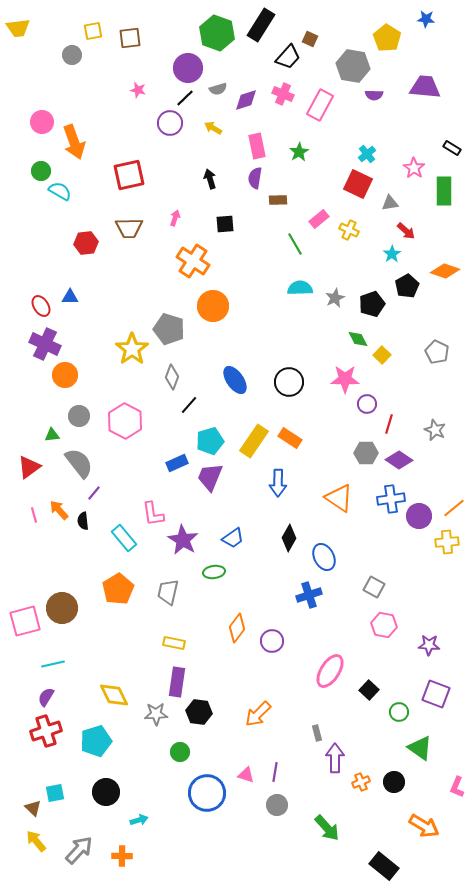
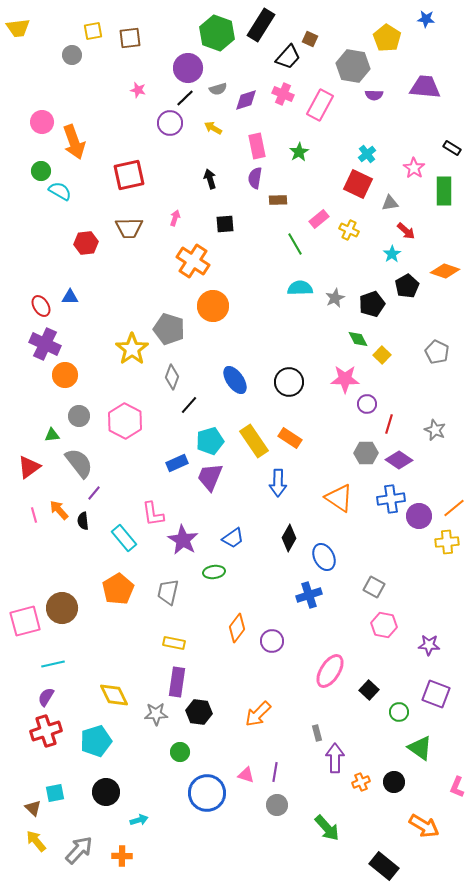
yellow rectangle at (254, 441): rotated 68 degrees counterclockwise
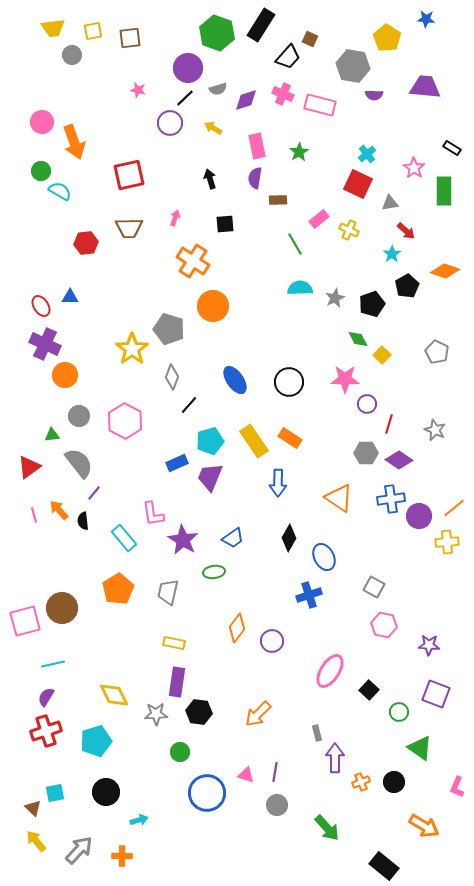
yellow trapezoid at (18, 28): moved 35 px right
pink rectangle at (320, 105): rotated 76 degrees clockwise
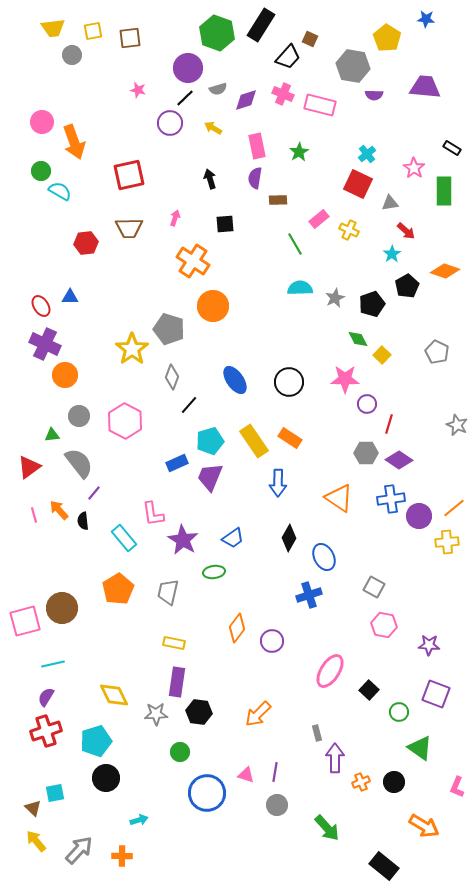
gray star at (435, 430): moved 22 px right, 5 px up
black circle at (106, 792): moved 14 px up
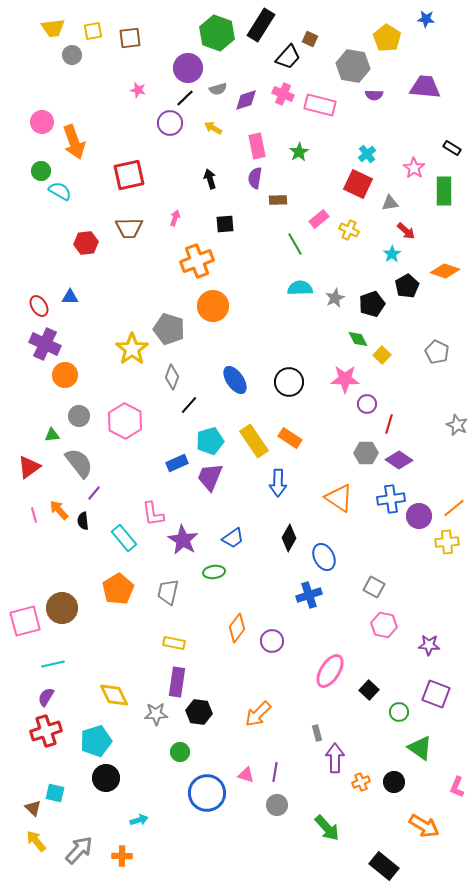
orange cross at (193, 261): moved 4 px right; rotated 36 degrees clockwise
red ellipse at (41, 306): moved 2 px left
cyan square at (55, 793): rotated 24 degrees clockwise
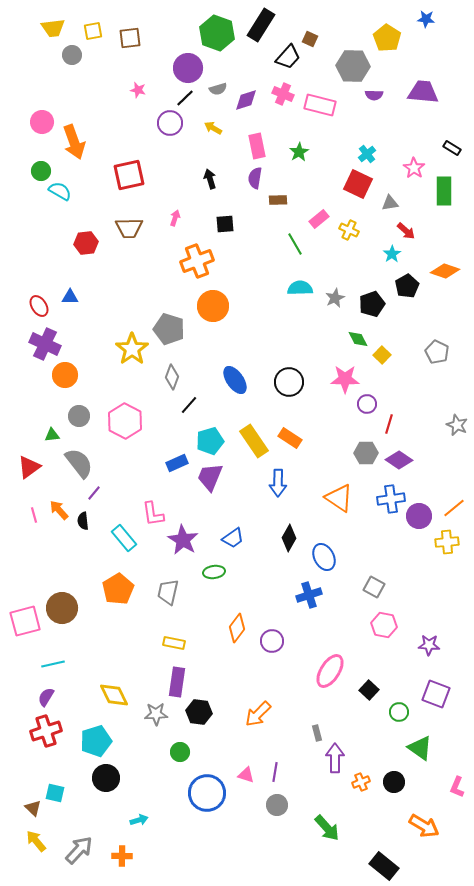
gray hexagon at (353, 66): rotated 8 degrees counterclockwise
purple trapezoid at (425, 87): moved 2 px left, 5 px down
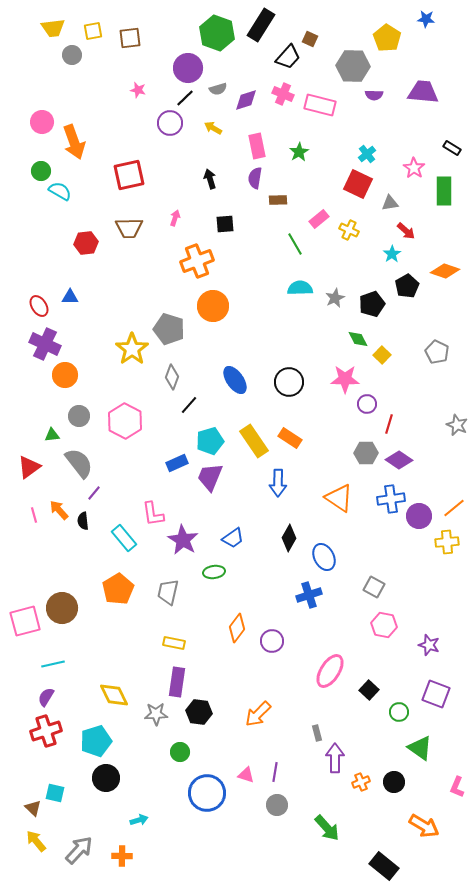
purple star at (429, 645): rotated 15 degrees clockwise
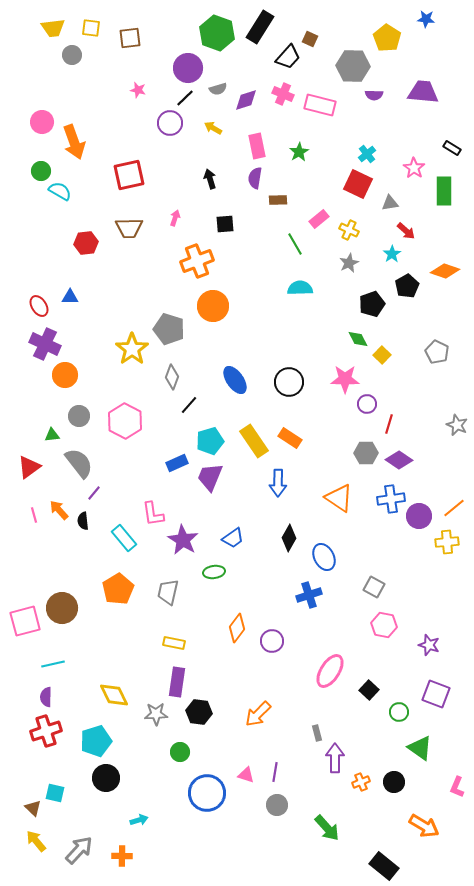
black rectangle at (261, 25): moved 1 px left, 2 px down
yellow square at (93, 31): moved 2 px left, 3 px up; rotated 18 degrees clockwise
gray star at (335, 298): moved 14 px right, 35 px up
purple semicircle at (46, 697): rotated 30 degrees counterclockwise
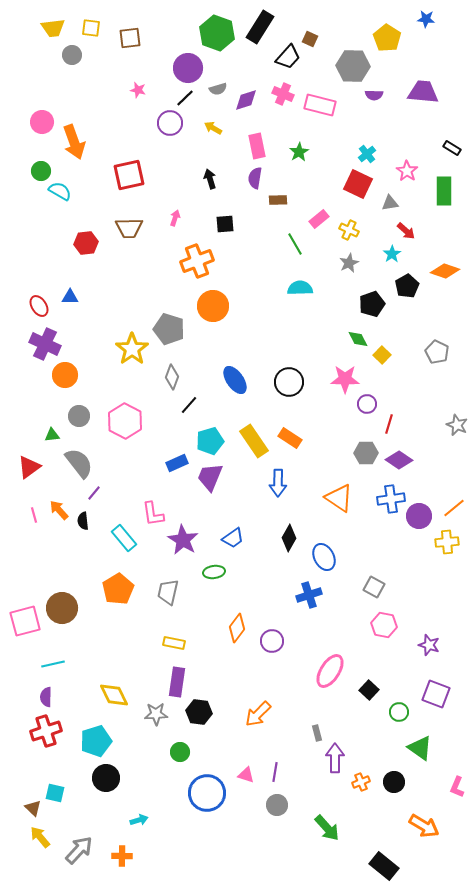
pink star at (414, 168): moved 7 px left, 3 px down
yellow arrow at (36, 841): moved 4 px right, 4 px up
